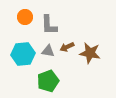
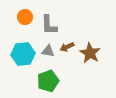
brown star: rotated 20 degrees clockwise
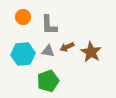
orange circle: moved 2 px left
brown star: moved 1 px right, 1 px up
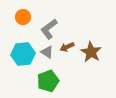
gray L-shape: moved 4 px down; rotated 55 degrees clockwise
gray triangle: moved 1 px left, 1 px down; rotated 24 degrees clockwise
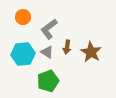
brown arrow: rotated 56 degrees counterclockwise
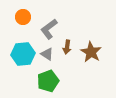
gray triangle: moved 2 px down
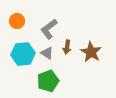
orange circle: moved 6 px left, 4 px down
gray triangle: moved 1 px up
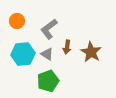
gray triangle: moved 1 px down
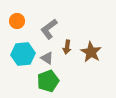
gray triangle: moved 4 px down
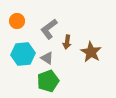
brown arrow: moved 5 px up
